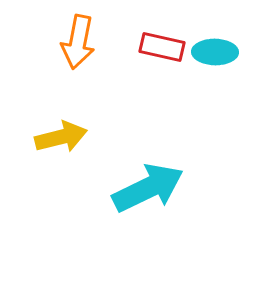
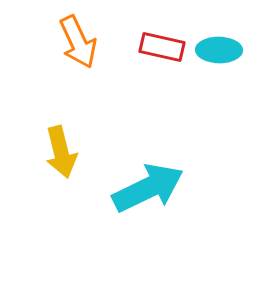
orange arrow: rotated 36 degrees counterclockwise
cyan ellipse: moved 4 px right, 2 px up
yellow arrow: moved 15 px down; rotated 90 degrees clockwise
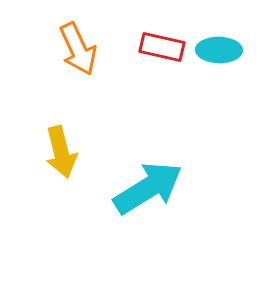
orange arrow: moved 7 px down
cyan arrow: rotated 6 degrees counterclockwise
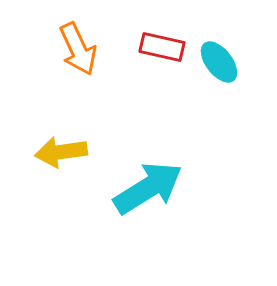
cyan ellipse: moved 12 px down; rotated 51 degrees clockwise
yellow arrow: rotated 96 degrees clockwise
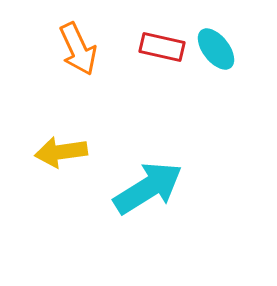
cyan ellipse: moved 3 px left, 13 px up
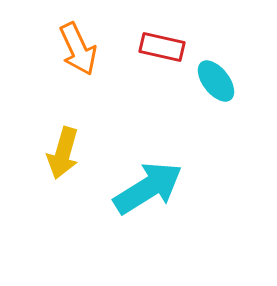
cyan ellipse: moved 32 px down
yellow arrow: moved 2 px right, 1 px down; rotated 66 degrees counterclockwise
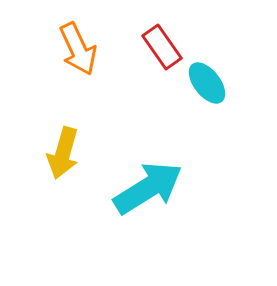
red rectangle: rotated 42 degrees clockwise
cyan ellipse: moved 9 px left, 2 px down
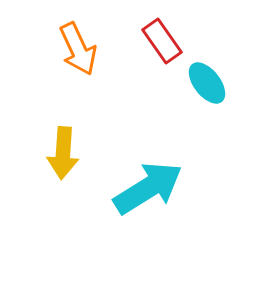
red rectangle: moved 6 px up
yellow arrow: rotated 12 degrees counterclockwise
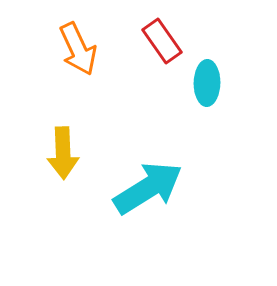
cyan ellipse: rotated 39 degrees clockwise
yellow arrow: rotated 6 degrees counterclockwise
